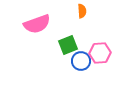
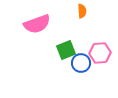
green square: moved 2 px left, 5 px down
blue circle: moved 2 px down
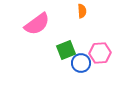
pink semicircle: rotated 16 degrees counterclockwise
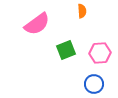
blue circle: moved 13 px right, 21 px down
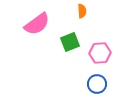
green square: moved 4 px right, 8 px up
blue circle: moved 3 px right
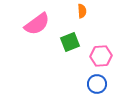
pink hexagon: moved 1 px right, 3 px down
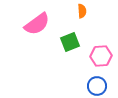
blue circle: moved 2 px down
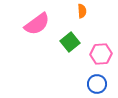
green square: rotated 18 degrees counterclockwise
pink hexagon: moved 2 px up
blue circle: moved 2 px up
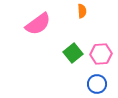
pink semicircle: moved 1 px right
green square: moved 3 px right, 11 px down
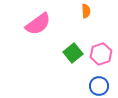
orange semicircle: moved 4 px right
pink hexagon: rotated 15 degrees counterclockwise
blue circle: moved 2 px right, 2 px down
